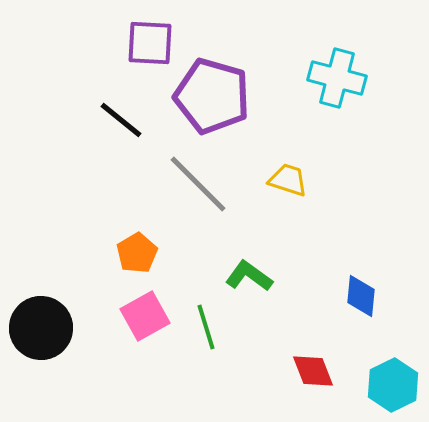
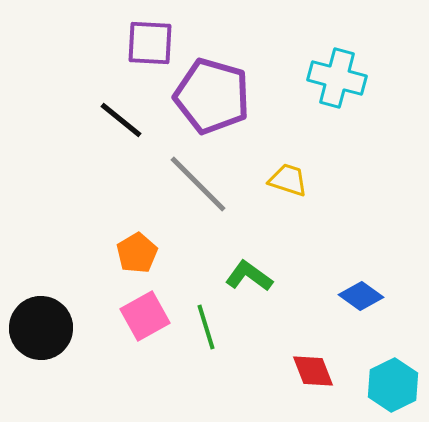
blue diamond: rotated 60 degrees counterclockwise
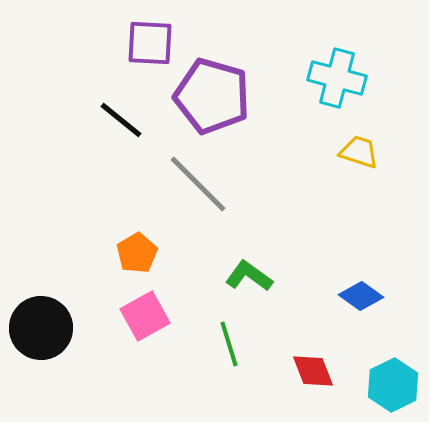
yellow trapezoid: moved 71 px right, 28 px up
green line: moved 23 px right, 17 px down
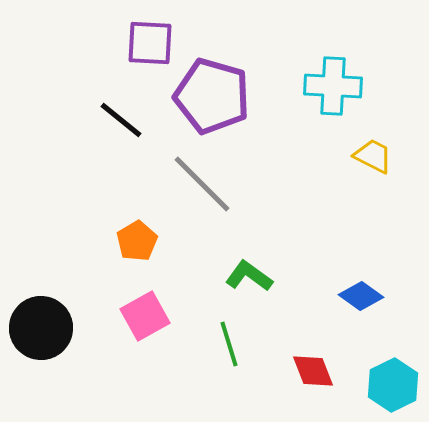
cyan cross: moved 4 px left, 8 px down; rotated 12 degrees counterclockwise
yellow trapezoid: moved 14 px right, 4 px down; rotated 9 degrees clockwise
gray line: moved 4 px right
orange pentagon: moved 12 px up
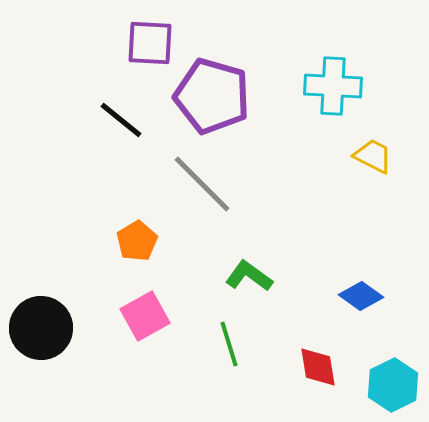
red diamond: moved 5 px right, 4 px up; rotated 12 degrees clockwise
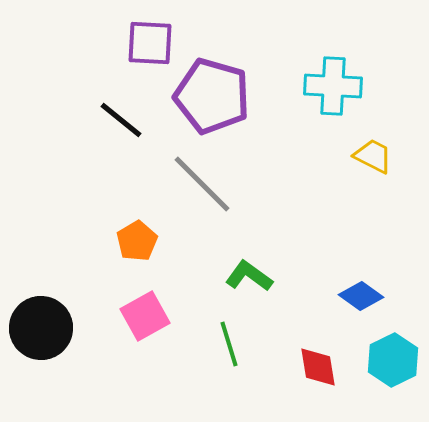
cyan hexagon: moved 25 px up
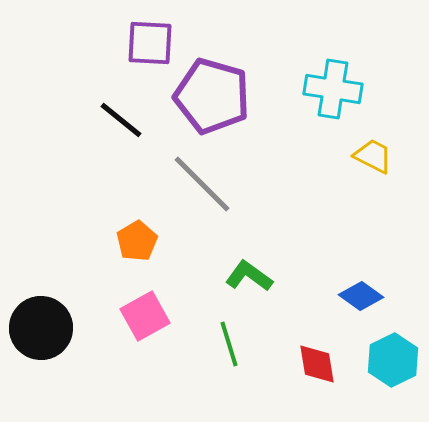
cyan cross: moved 3 px down; rotated 6 degrees clockwise
red diamond: moved 1 px left, 3 px up
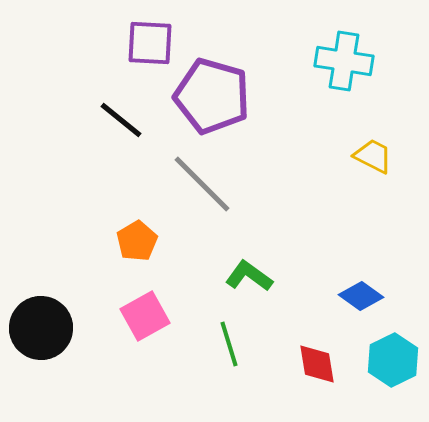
cyan cross: moved 11 px right, 28 px up
